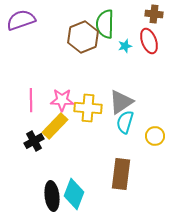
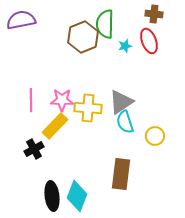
purple semicircle: rotated 8 degrees clockwise
cyan semicircle: rotated 35 degrees counterclockwise
black cross: moved 8 px down
cyan diamond: moved 3 px right, 2 px down
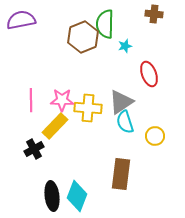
red ellipse: moved 33 px down
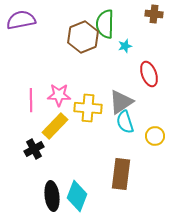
pink star: moved 3 px left, 5 px up
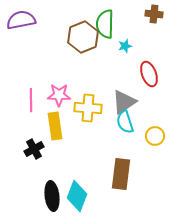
gray triangle: moved 3 px right
yellow rectangle: rotated 52 degrees counterclockwise
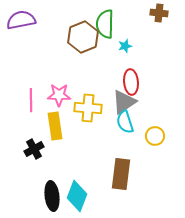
brown cross: moved 5 px right, 1 px up
red ellipse: moved 18 px left, 8 px down; rotated 15 degrees clockwise
